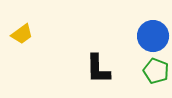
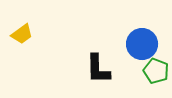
blue circle: moved 11 px left, 8 px down
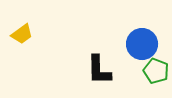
black L-shape: moved 1 px right, 1 px down
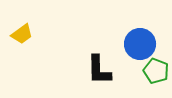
blue circle: moved 2 px left
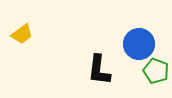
blue circle: moved 1 px left
black L-shape: rotated 8 degrees clockwise
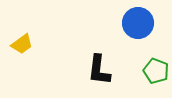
yellow trapezoid: moved 10 px down
blue circle: moved 1 px left, 21 px up
